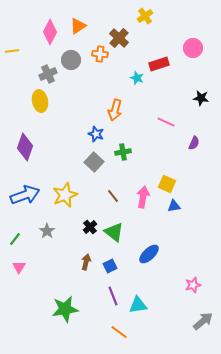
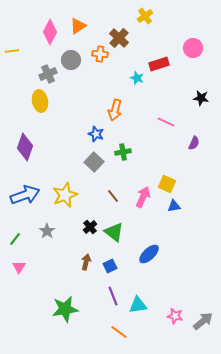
pink arrow: rotated 15 degrees clockwise
pink star: moved 18 px left, 31 px down; rotated 28 degrees clockwise
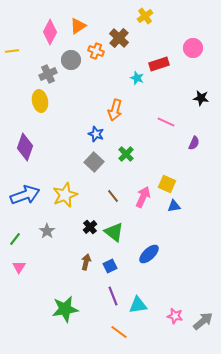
orange cross: moved 4 px left, 3 px up; rotated 14 degrees clockwise
green cross: moved 3 px right, 2 px down; rotated 35 degrees counterclockwise
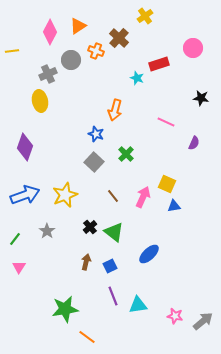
orange line: moved 32 px left, 5 px down
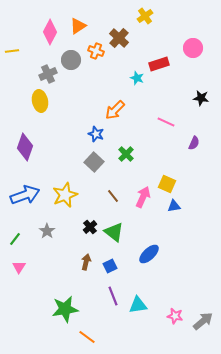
orange arrow: rotated 30 degrees clockwise
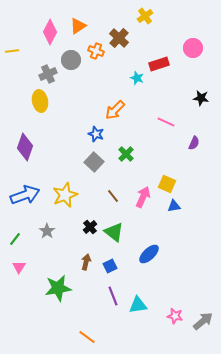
green star: moved 7 px left, 21 px up
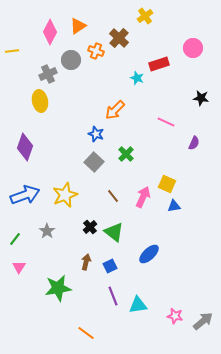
orange line: moved 1 px left, 4 px up
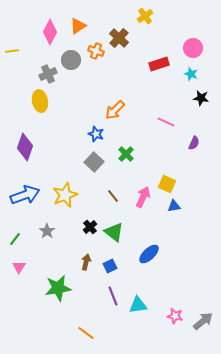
cyan star: moved 54 px right, 4 px up
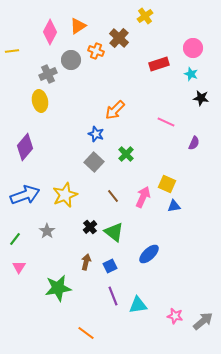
purple diamond: rotated 20 degrees clockwise
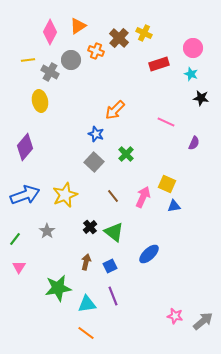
yellow cross: moved 1 px left, 17 px down; rotated 28 degrees counterclockwise
yellow line: moved 16 px right, 9 px down
gray cross: moved 2 px right, 2 px up; rotated 36 degrees counterclockwise
cyan triangle: moved 51 px left, 1 px up
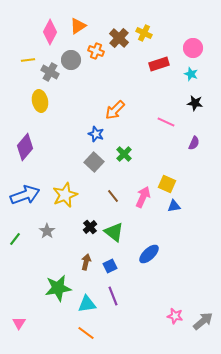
black star: moved 6 px left, 5 px down
green cross: moved 2 px left
pink triangle: moved 56 px down
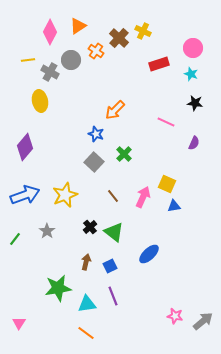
yellow cross: moved 1 px left, 2 px up
orange cross: rotated 14 degrees clockwise
